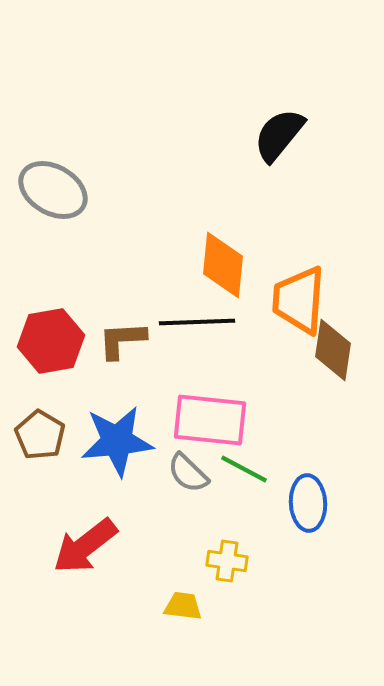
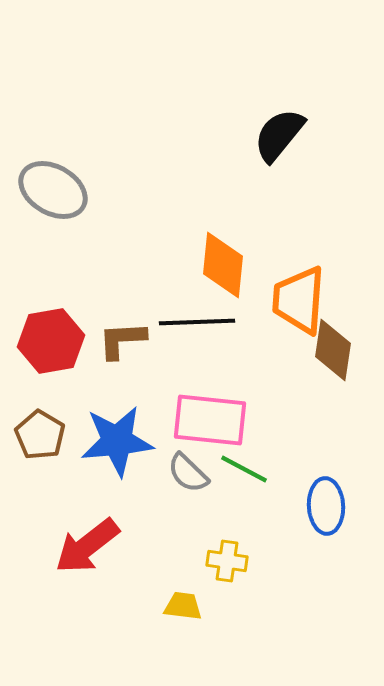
blue ellipse: moved 18 px right, 3 px down
red arrow: moved 2 px right
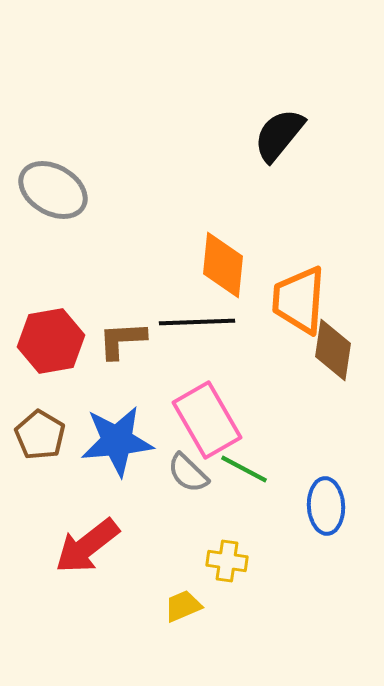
pink rectangle: moved 3 px left; rotated 54 degrees clockwise
yellow trapezoid: rotated 30 degrees counterclockwise
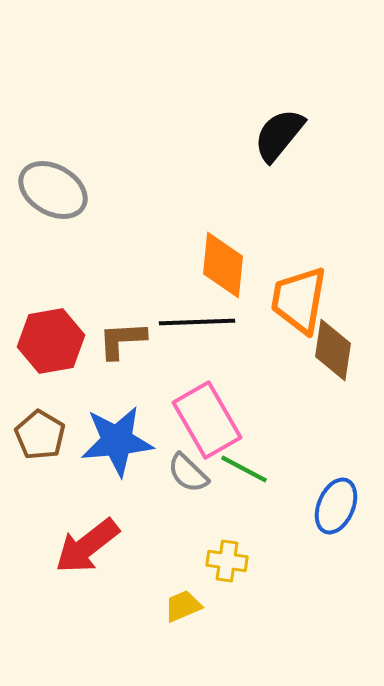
orange trapezoid: rotated 6 degrees clockwise
blue ellipse: moved 10 px right; rotated 26 degrees clockwise
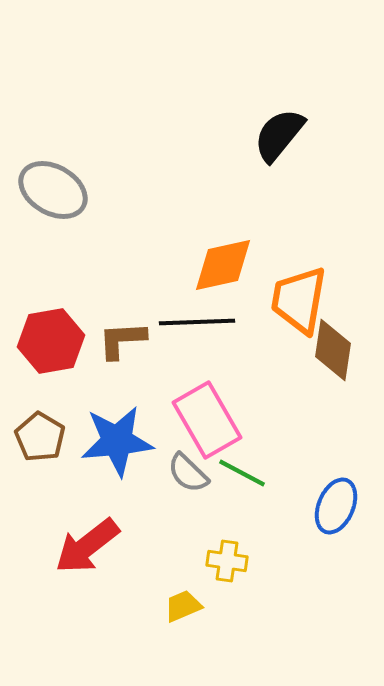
orange diamond: rotated 72 degrees clockwise
brown pentagon: moved 2 px down
green line: moved 2 px left, 4 px down
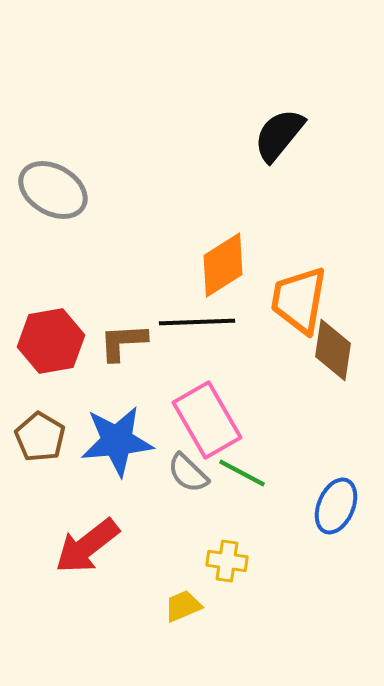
orange diamond: rotated 20 degrees counterclockwise
brown L-shape: moved 1 px right, 2 px down
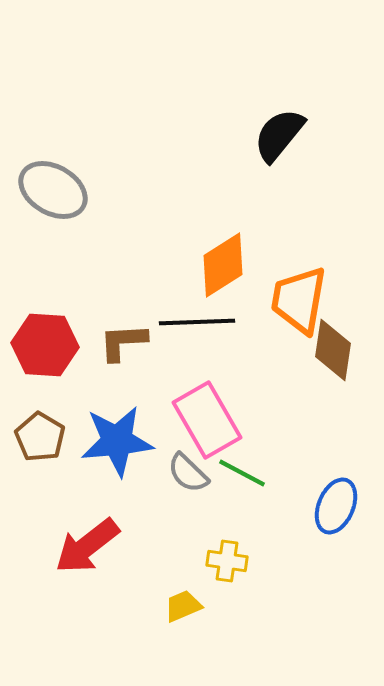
red hexagon: moved 6 px left, 4 px down; rotated 14 degrees clockwise
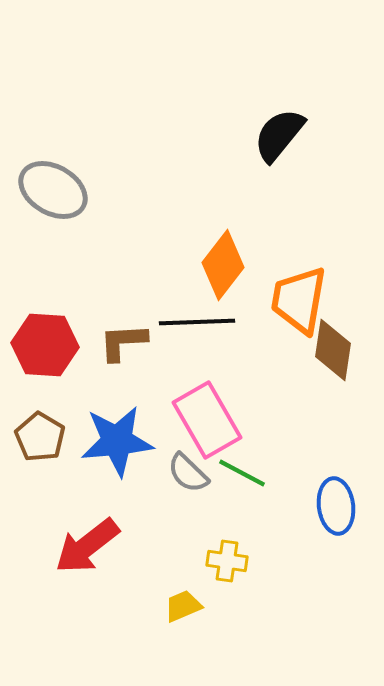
orange diamond: rotated 20 degrees counterclockwise
blue ellipse: rotated 30 degrees counterclockwise
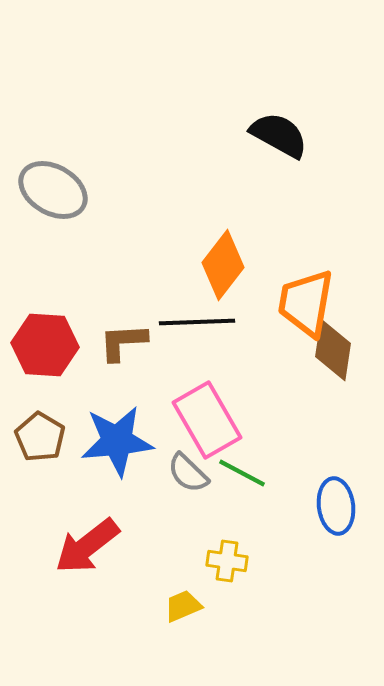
black semicircle: rotated 80 degrees clockwise
orange trapezoid: moved 7 px right, 3 px down
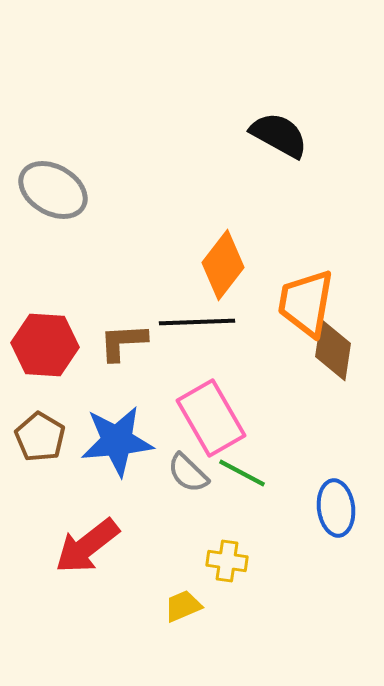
pink rectangle: moved 4 px right, 2 px up
blue ellipse: moved 2 px down
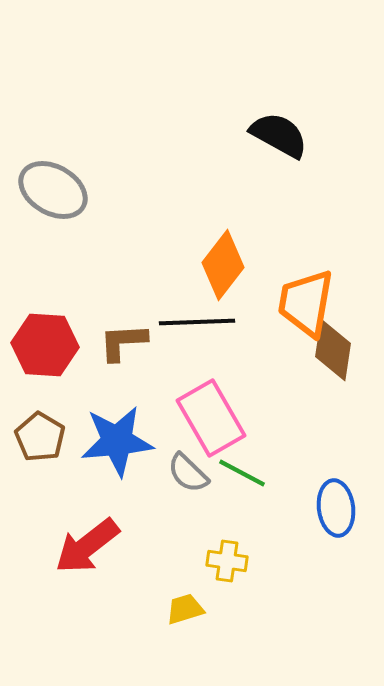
yellow trapezoid: moved 2 px right, 3 px down; rotated 6 degrees clockwise
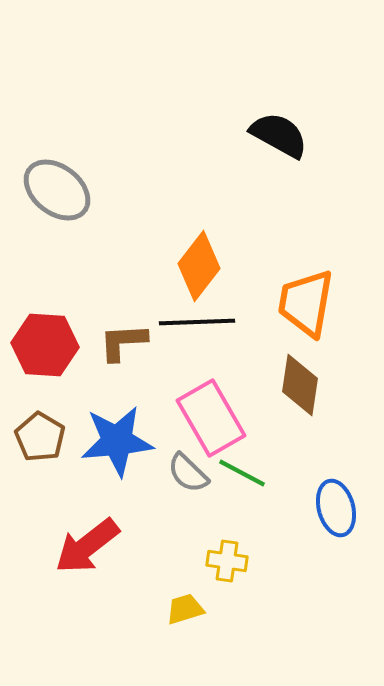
gray ellipse: moved 4 px right; rotated 8 degrees clockwise
orange diamond: moved 24 px left, 1 px down
brown diamond: moved 33 px left, 35 px down
blue ellipse: rotated 8 degrees counterclockwise
